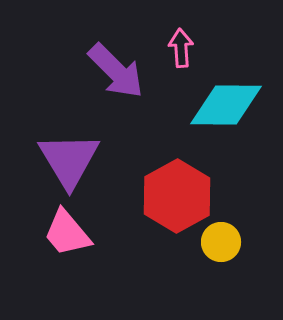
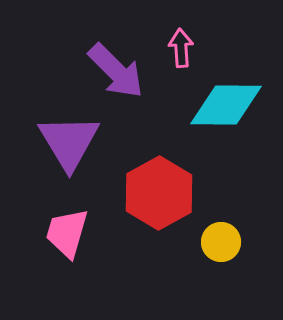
purple triangle: moved 18 px up
red hexagon: moved 18 px left, 3 px up
pink trapezoid: rotated 56 degrees clockwise
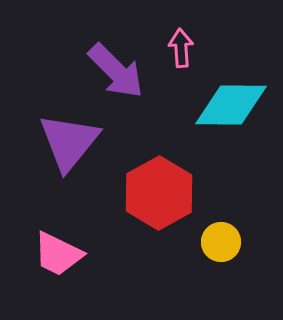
cyan diamond: moved 5 px right
purple triangle: rotated 10 degrees clockwise
pink trapezoid: moved 9 px left, 21 px down; rotated 80 degrees counterclockwise
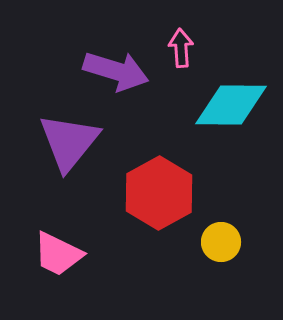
purple arrow: rotated 28 degrees counterclockwise
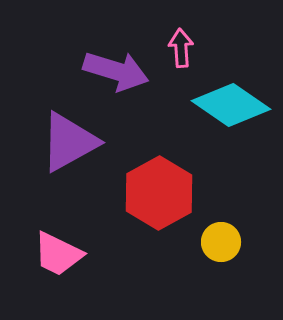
cyan diamond: rotated 34 degrees clockwise
purple triangle: rotated 22 degrees clockwise
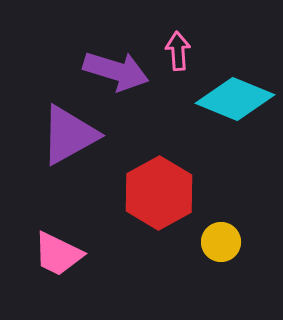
pink arrow: moved 3 px left, 3 px down
cyan diamond: moved 4 px right, 6 px up; rotated 12 degrees counterclockwise
purple triangle: moved 7 px up
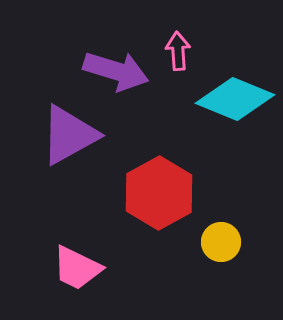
pink trapezoid: moved 19 px right, 14 px down
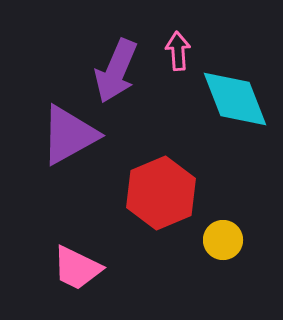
purple arrow: rotated 96 degrees clockwise
cyan diamond: rotated 46 degrees clockwise
red hexagon: moved 2 px right; rotated 6 degrees clockwise
yellow circle: moved 2 px right, 2 px up
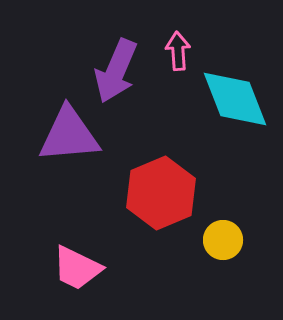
purple triangle: rotated 24 degrees clockwise
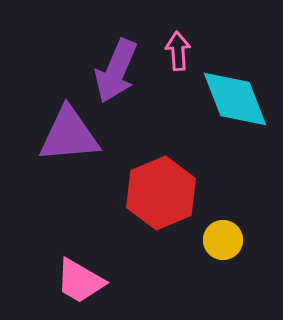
pink trapezoid: moved 3 px right, 13 px down; rotated 4 degrees clockwise
